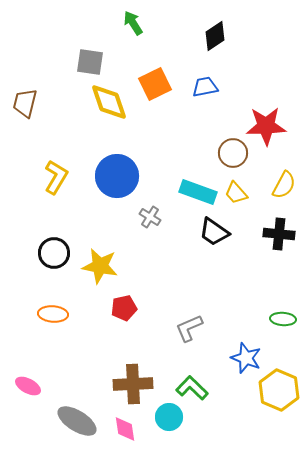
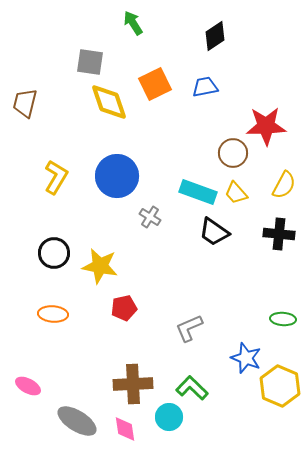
yellow hexagon: moved 1 px right, 4 px up
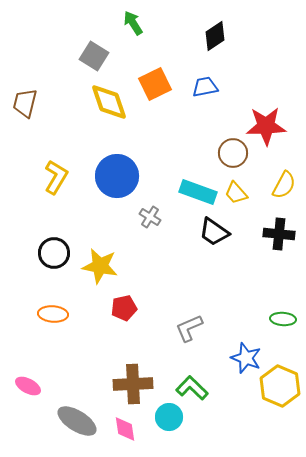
gray square: moved 4 px right, 6 px up; rotated 24 degrees clockwise
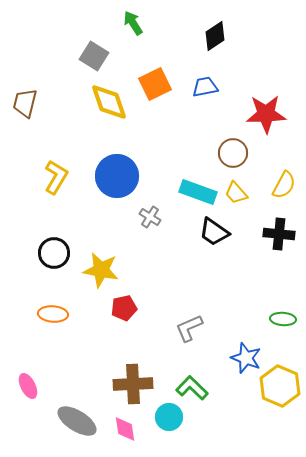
red star: moved 12 px up
yellow star: moved 1 px right, 4 px down
pink ellipse: rotated 35 degrees clockwise
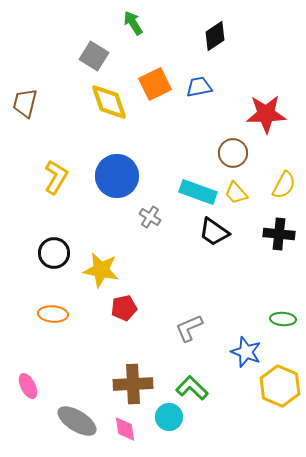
blue trapezoid: moved 6 px left
blue star: moved 6 px up
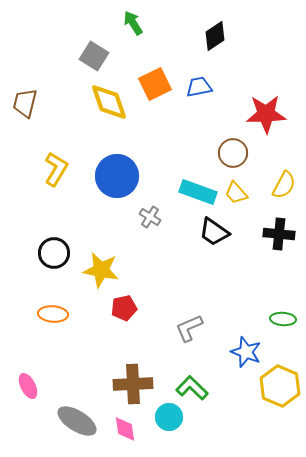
yellow L-shape: moved 8 px up
